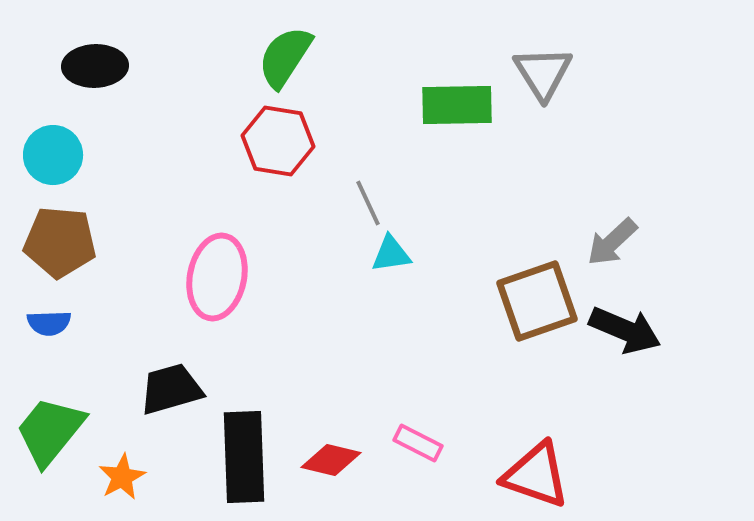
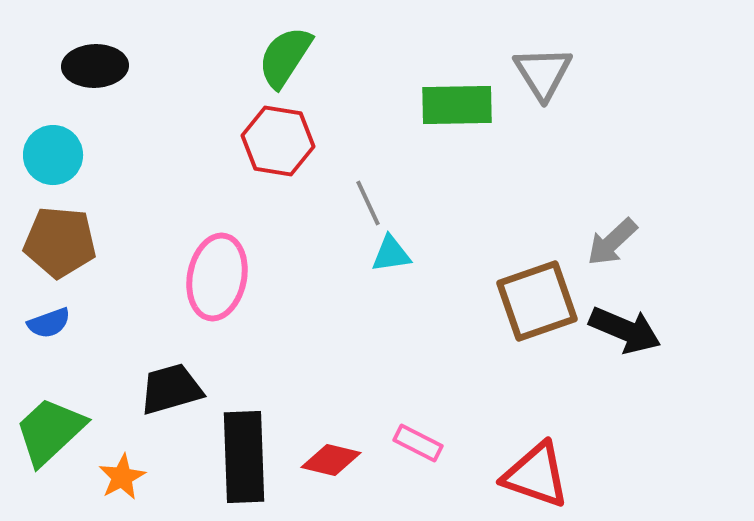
blue semicircle: rotated 18 degrees counterclockwise
green trapezoid: rotated 8 degrees clockwise
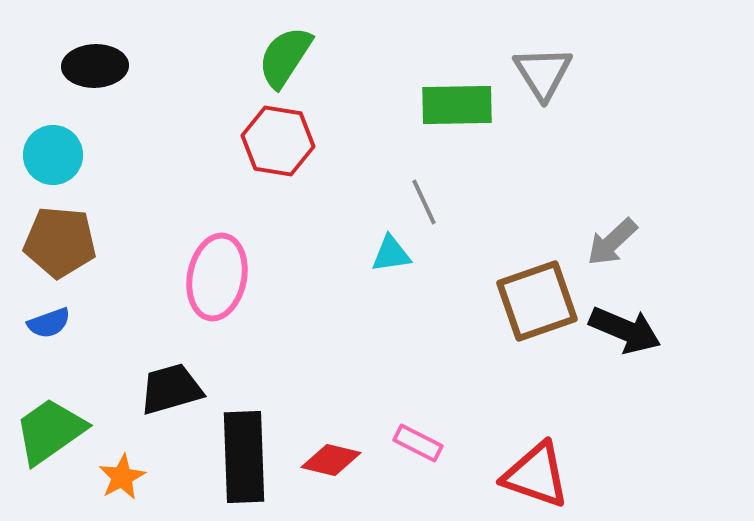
gray line: moved 56 px right, 1 px up
green trapezoid: rotated 8 degrees clockwise
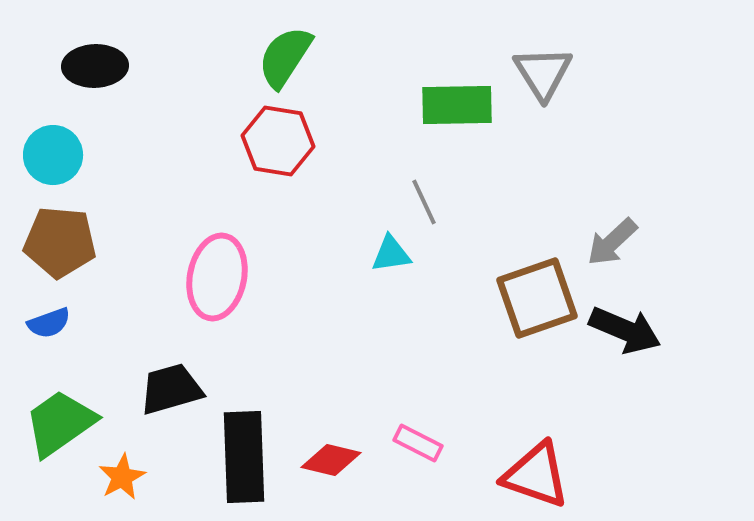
brown square: moved 3 px up
green trapezoid: moved 10 px right, 8 px up
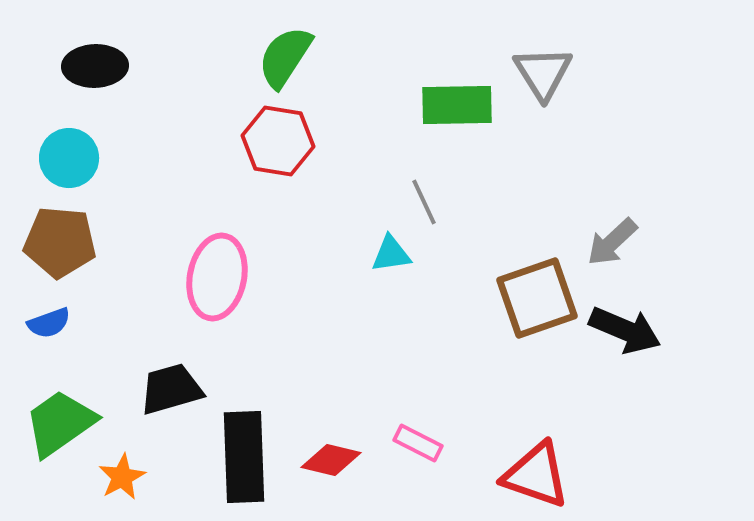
cyan circle: moved 16 px right, 3 px down
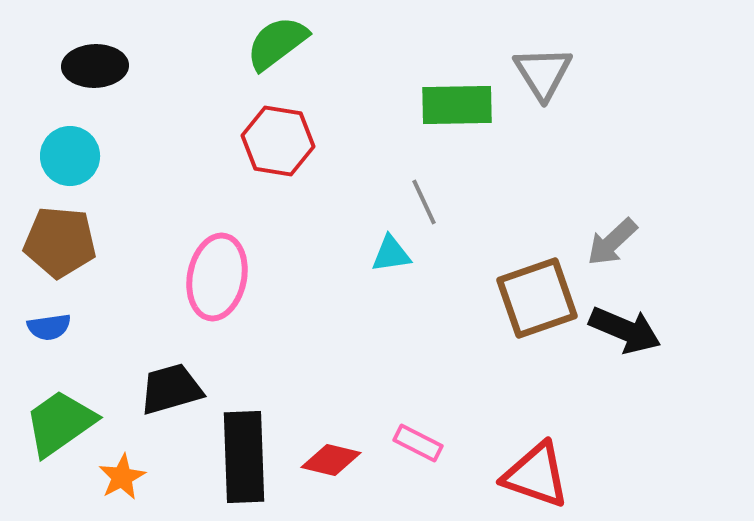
green semicircle: moved 8 px left, 14 px up; rotated 20 degrees clockwise
cyan circle: moved 1 px right, 2 px up
blue semicircle: moved 4 px down; rotated 12 degrees clockwise
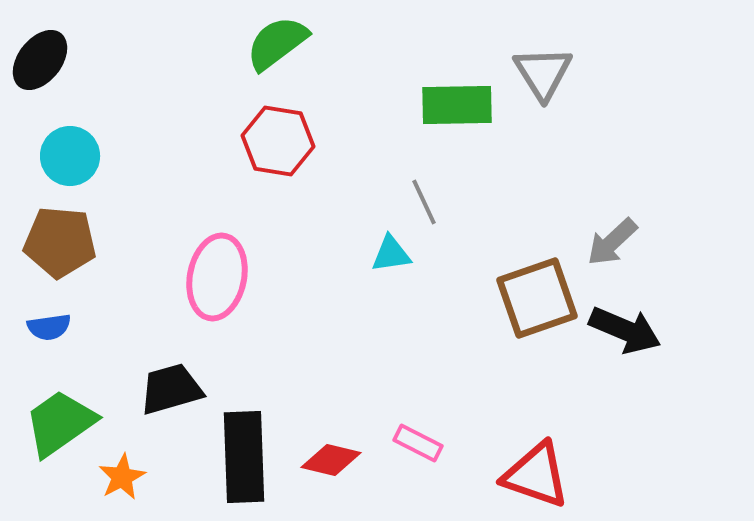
black ellipse: moved 55 px left, 6 px up; rotated 50 degrees counterclockwise
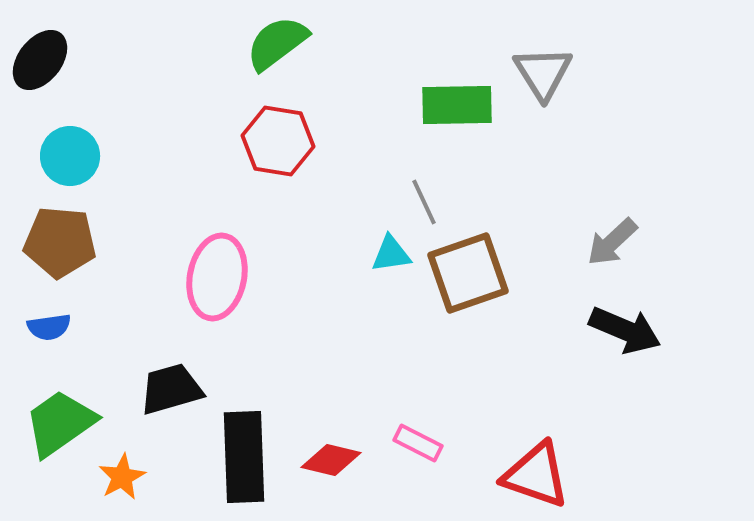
brown square: moved 69 px left, 25 px up
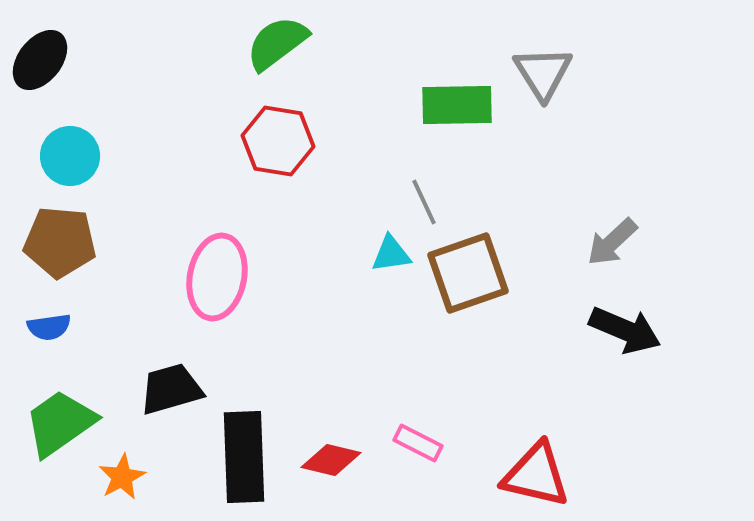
red triangle: rotated 6 degrees counterclockwise
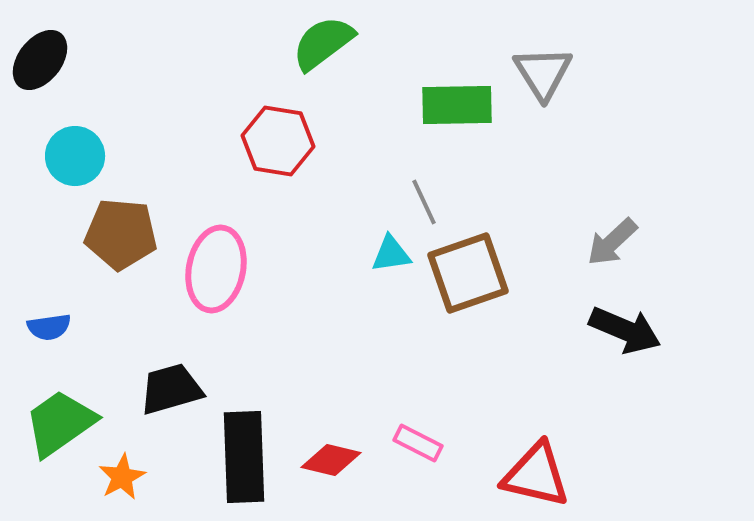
green semicircle: moved 46 px right
cyan circle: moved 5 px right
brown pentagon: moved 61 px right, 8 px up
pink ellipse: moved 1 px left, 8 px up
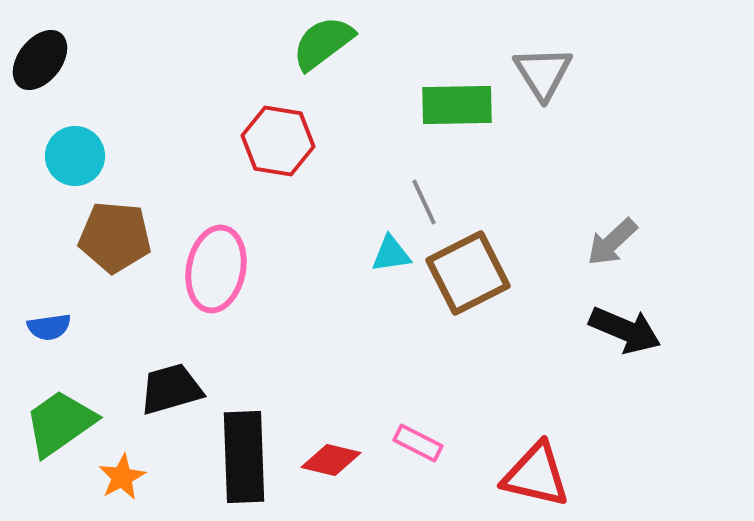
brown pentagon: moved 6 px left, 3 px down
brown square: rotated 8 degrees counterclockwise
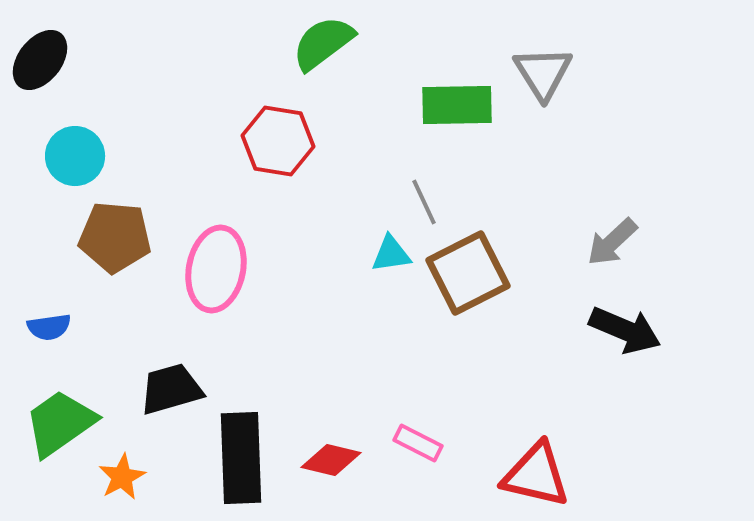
black rectangle: moved 3 px left, 1 px down
